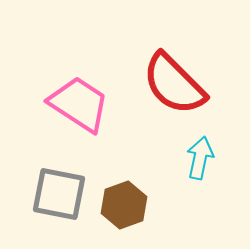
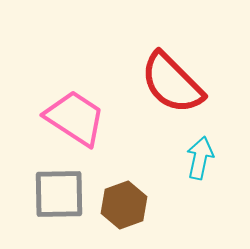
red semicircle: moved 2 px left, 1 px up
pink trapezoid: moved 4 px left, 14 px down
gray square: rotated 12 degrees counterclockwise
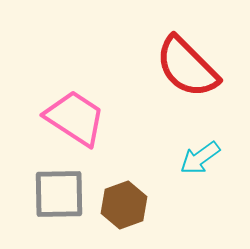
red semicircle: moved 15 px right, 16 px up
cyan arrow: rotated 138 degrees counterclockwise
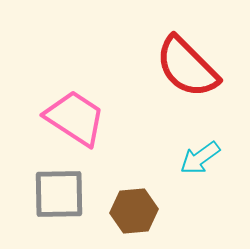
brown hexagon: moved 10 px right, 6 px down; rotated 15 degrees clockwise
